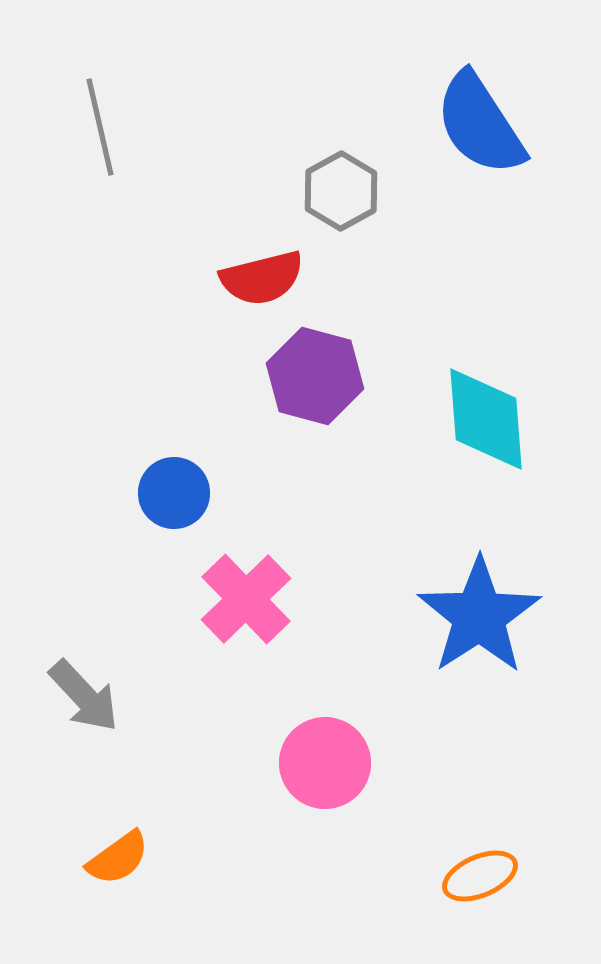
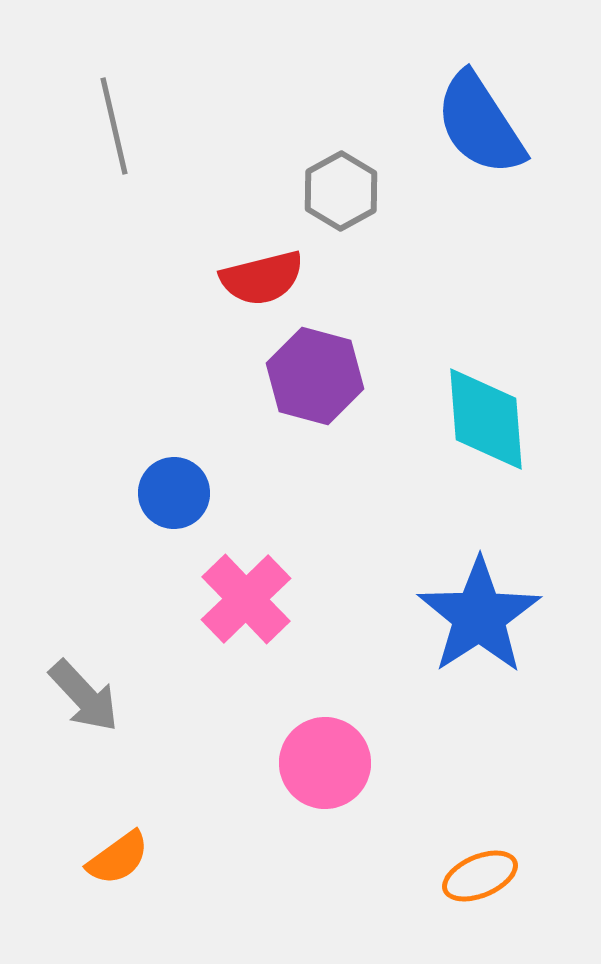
gray line: moved 14 px right, 1 px up
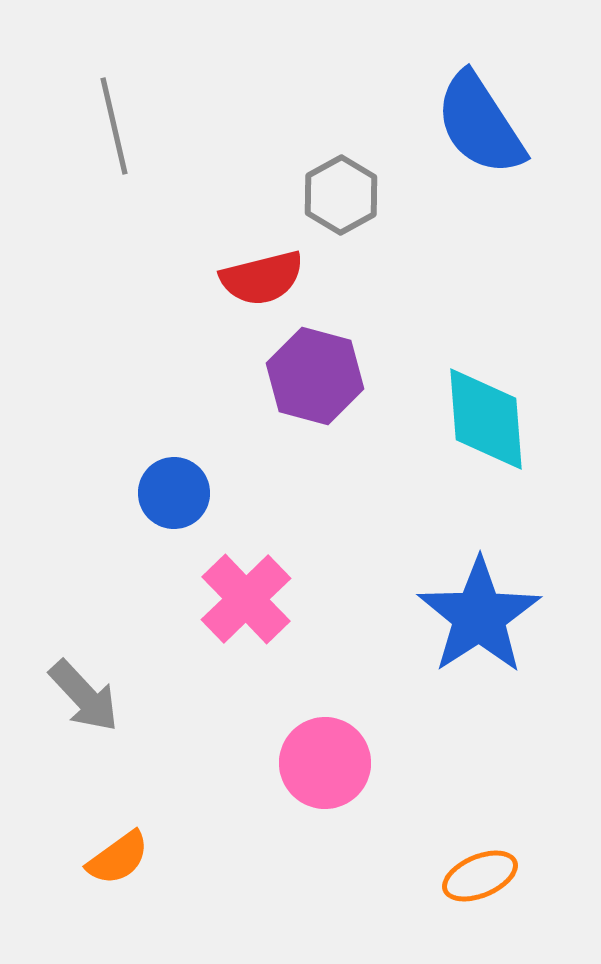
gray hexagon: moved 4 px down
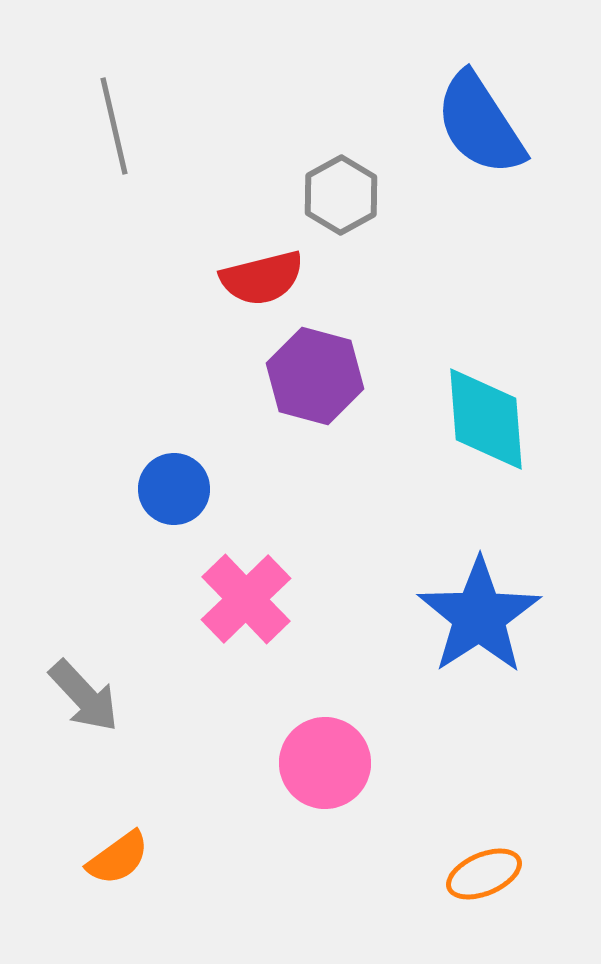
blue circle: moved 4 px up
orange ellipse: moved 4 px right, 2 px up
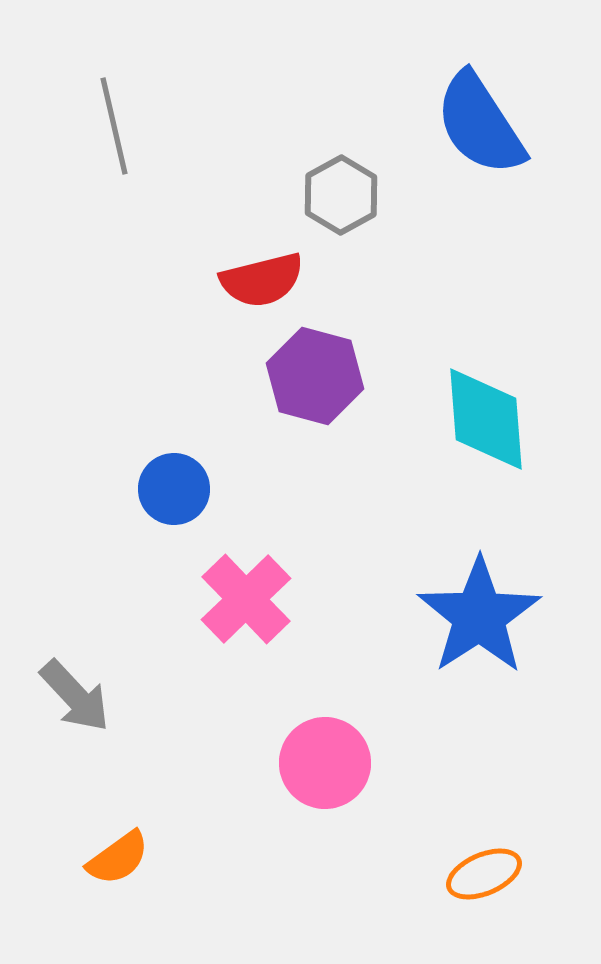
red semicircle: moved 2 px down
gray arrow: moved 9 px left
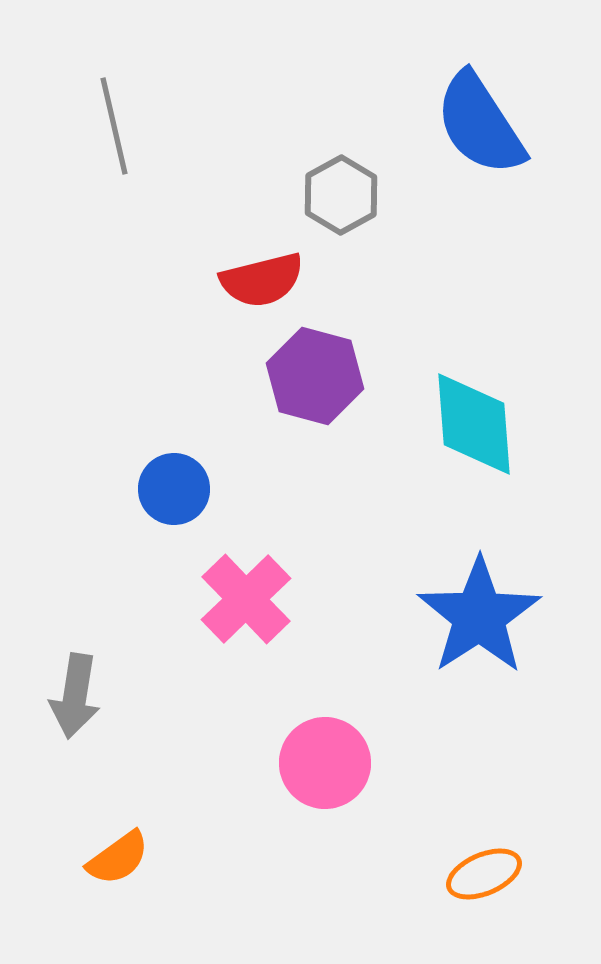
cyan diamond: moved 12 px left, 5 px down
gray arrow: rotated 52 degrees clockwise
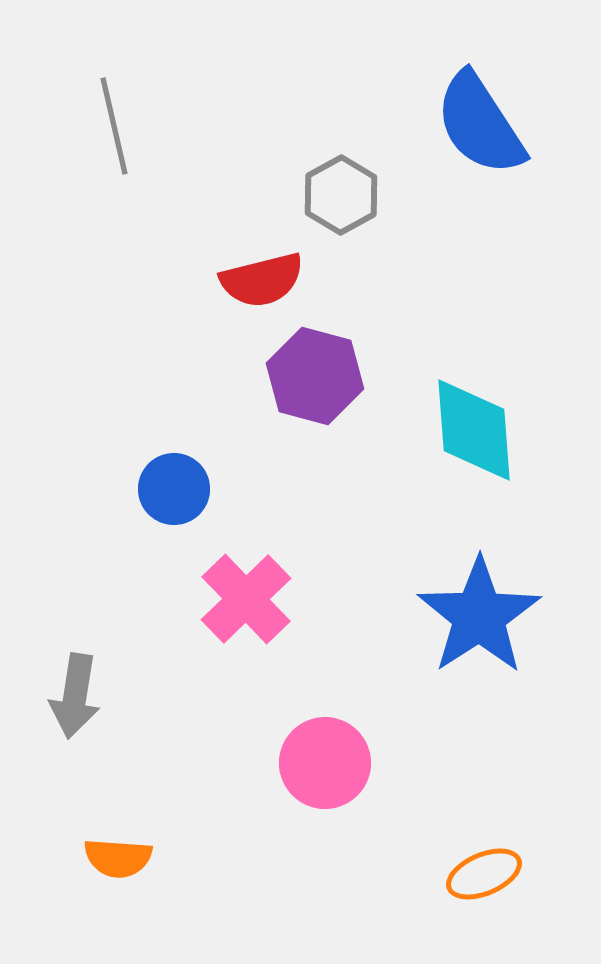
cyan diamond: moved 6 px down
orange semicircle: rotated 40 degrees clockwise
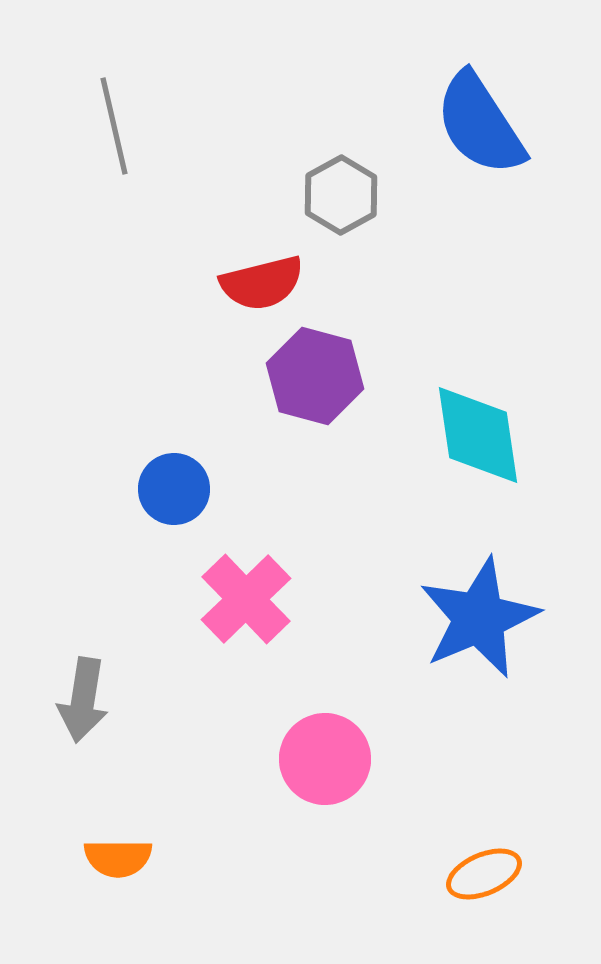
red semicircle: moved 3 px down
cyan diamond: moved 4 px right, 5 px down; rotated 4 degrees counterclockwise
blue star: moved 2 px down; rotated 10 degrees clockwise
gray arrow: moved 8 px right, 4 px down
pink circle: moved 4 px up
orange semicircle: rotated 4 degrees counterclockwise
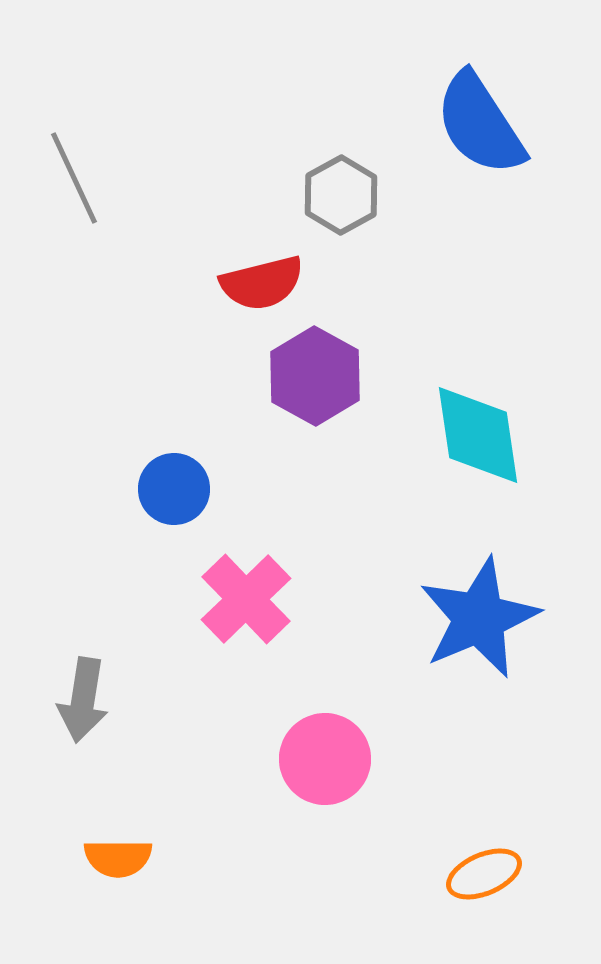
gray line: moved 40 px left, 52 px down; rotated 12 degrees counterclockwise
purple hexagon: rotated 14 degrees clockwise
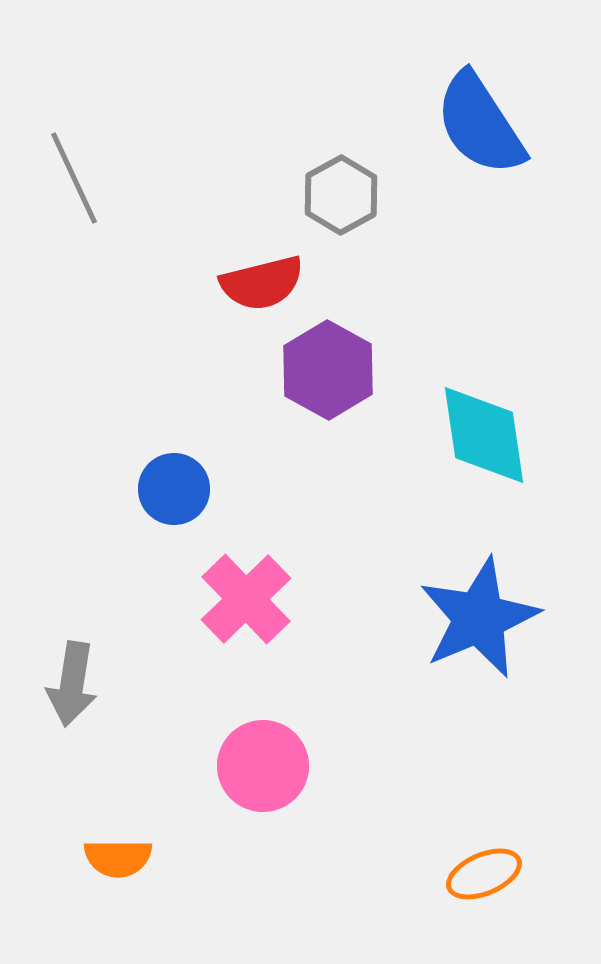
purple hexagon: moved 13 px right, 6 px up
cyan diamond: moved 6 px right
gray arrow: moved 11 px left, 16 px up
pink circle: moved 62 px left, 7 px down
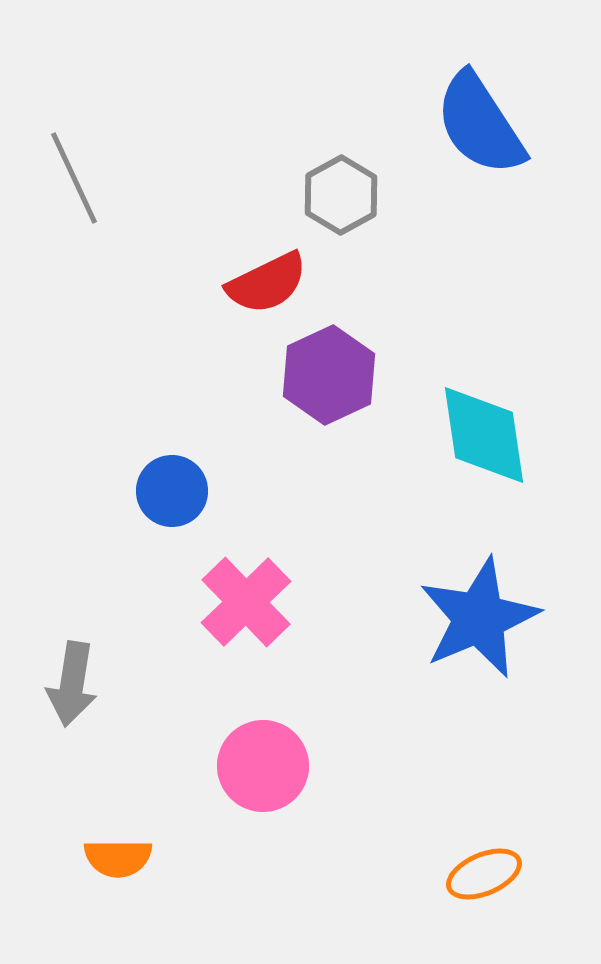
red semicircle: moved 5 px right; rotated 12 degrees counterclockwise
purple hexagon: moved 1 px right, 5 px down; rotated 6 degrees clockwise
blue circle: moved 2 px left, 2 px down
pink cross: moved 3 px down
